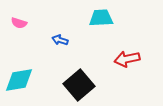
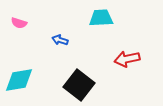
black square: rotated 12 degrees counterclockwise
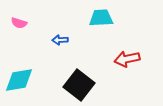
blue arrow: rotated 21 degrees counterclockwise
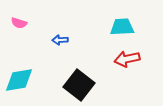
cyan trapezoid: moved 21 px right, 9 px down
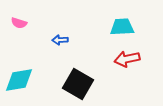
black square: moved 1 px left, 1 px up; rotated 8 degrees counterclockwise
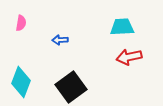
pink semicircle: moved 2 px right; rotated 98 degrees counterclockwise
red arrow: moved 2 px right, 2 px up
cyan diamond: moved 2 px right, 2 px down; rotated 60 degrees counterclockwise
black square: moved 7 px left, 3 px down; rotated 24 degrees clockwise
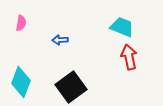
cyan trapezoid: rotated 25 degrees clockwise
red arrow: rotated 90 degrees clockwise
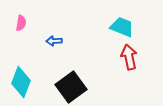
blue arrow: moved 6 px left, 1 px down
